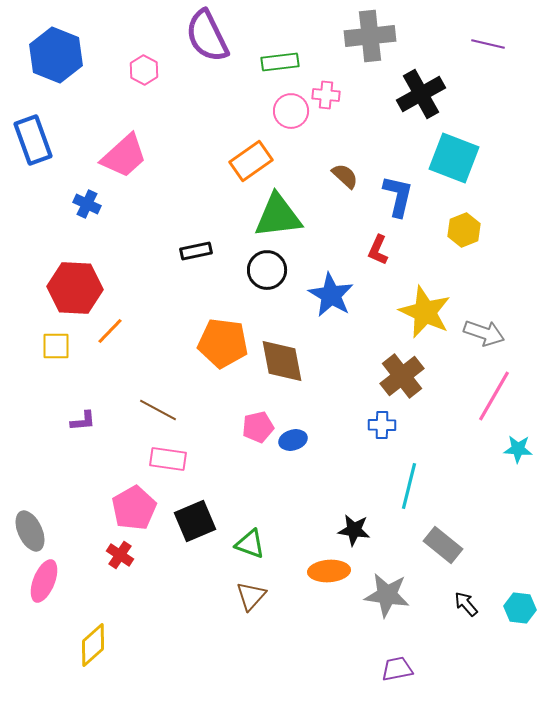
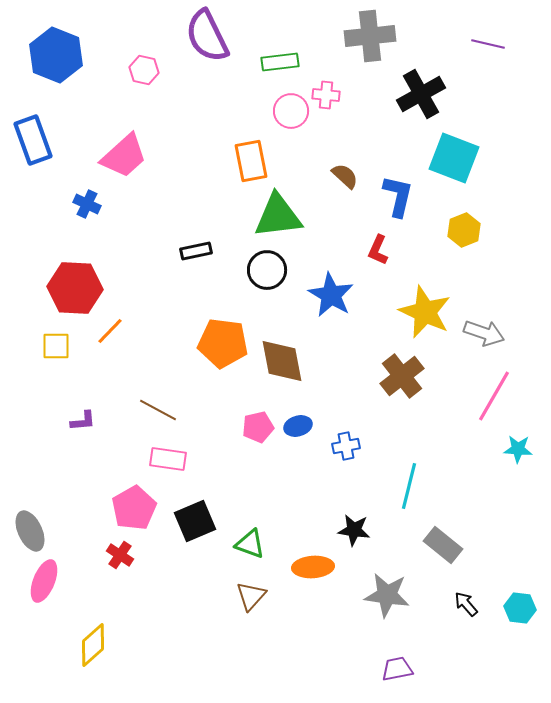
pink hexagon at (144, 70): rotated 16 degrees counterclockwise
orange rectangle at (251, 161): rotated 66 degrees counterclockwise
blue cross at (382, 425): moved 36 px left, 21 px down; rotated 12 degrees counterclockwise
blue ellipse at (293, 440): moved 5 px right, 14 px up
orange ellipse at (329, 571): moved 16 px left, 4 px up
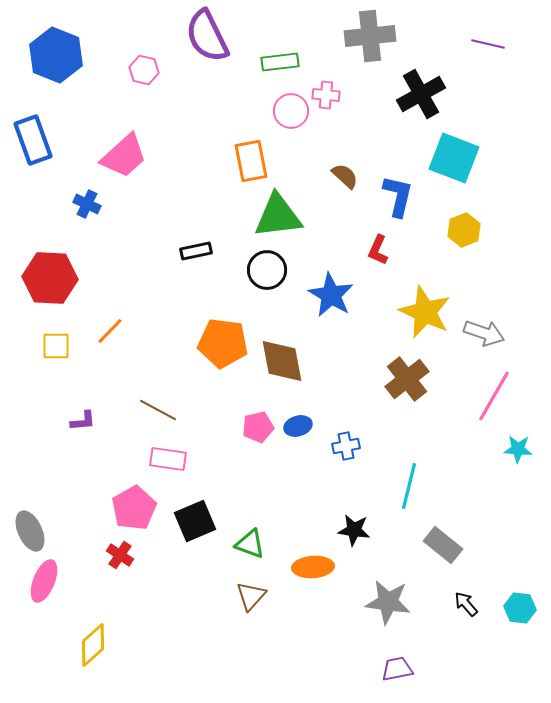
red hexagon at (75, 288): moved 25 px left, 10 px up
brown cross at (402, 376): moved 5 px right, 3 px down
gray star at (387, 595): moved 1 px right, 7 px down
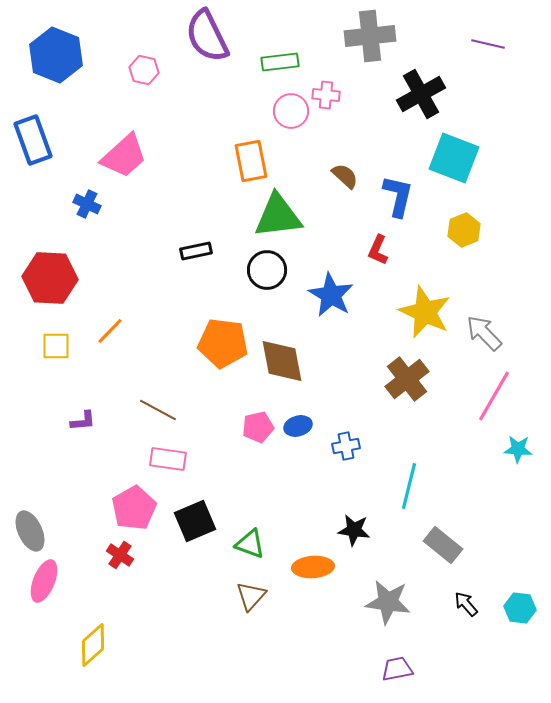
gray arrow at (484, 333): rotated 153 degrees counterclockwise
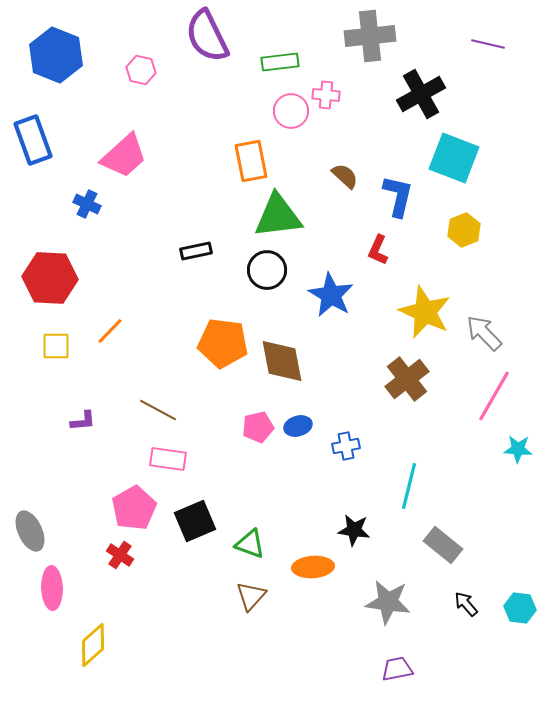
pink hexagon at (144, 70): moved 3 px left
pink ellipse at (44, 581): moved 8 px right, 7 px down; rotated 24 degrees counterclockwise
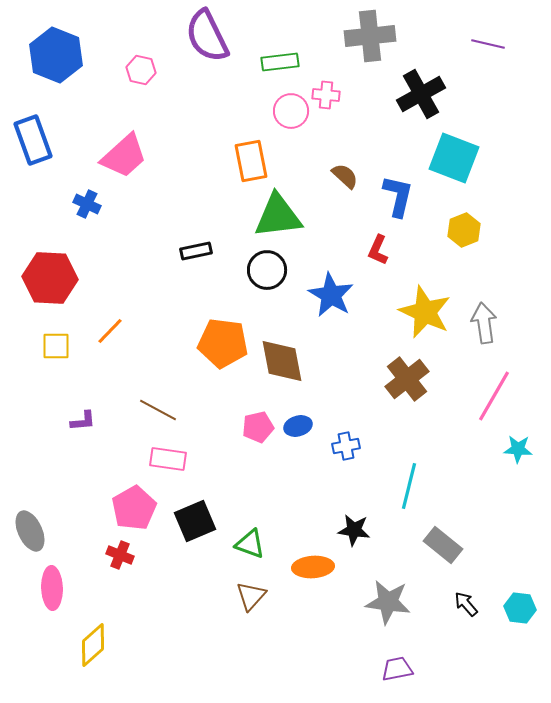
gray arrow at (484, 333): moved 10 px up; rotated 36 degrees clockwise
red cross at (120, 555): rotated 12 degrees counterclockwise
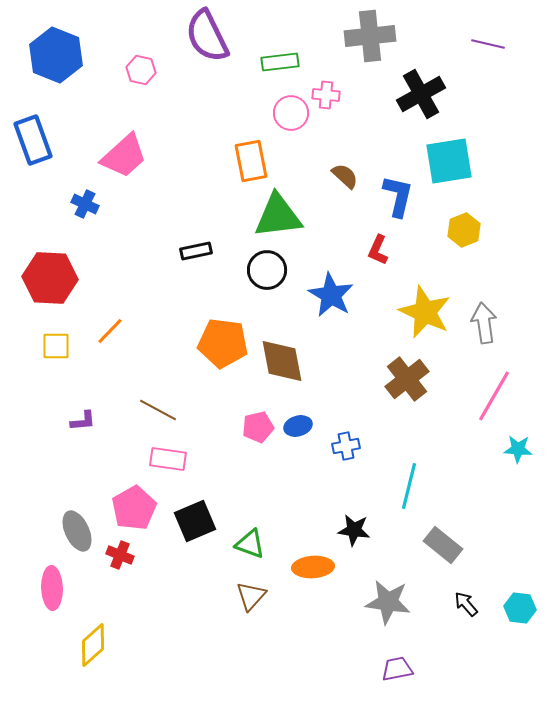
pink circle at (291, 111): moved 2 px down
cyan square at (454, 158): moved 5 px left, 3 px down; rotated 30 degrees counterclockwise
blue cross at (87, 204): moved 2 px left
gray ellipse at (30, 531): moved 47 px right
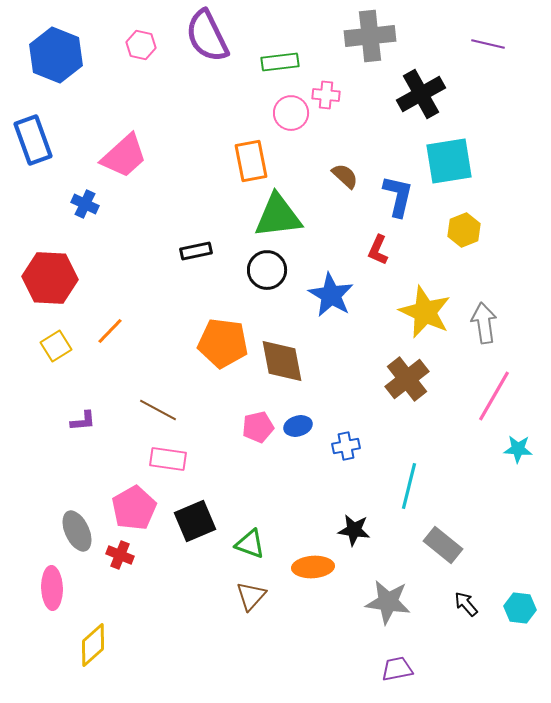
pink hexagon at (141, 70): moved 25 px up
yellow square at (56, 346): rotated 32 degrees counterclockwise
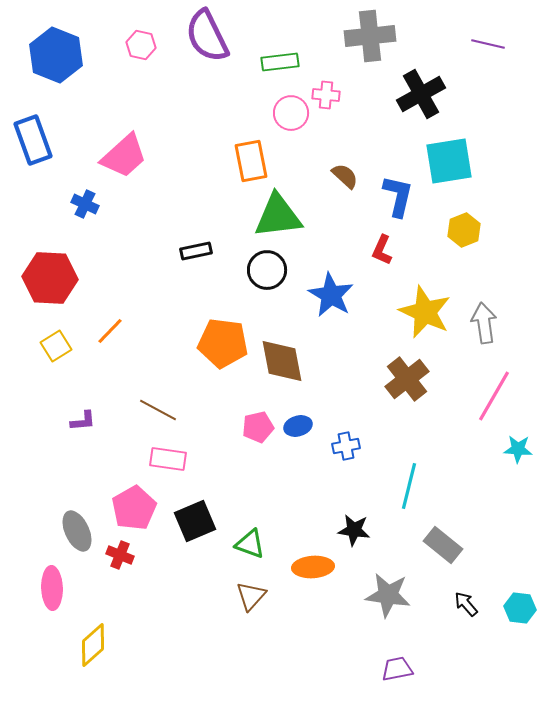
red L-shape at (378, 250): moved 4 px right
gray star at (388, 602): moved 7 px up
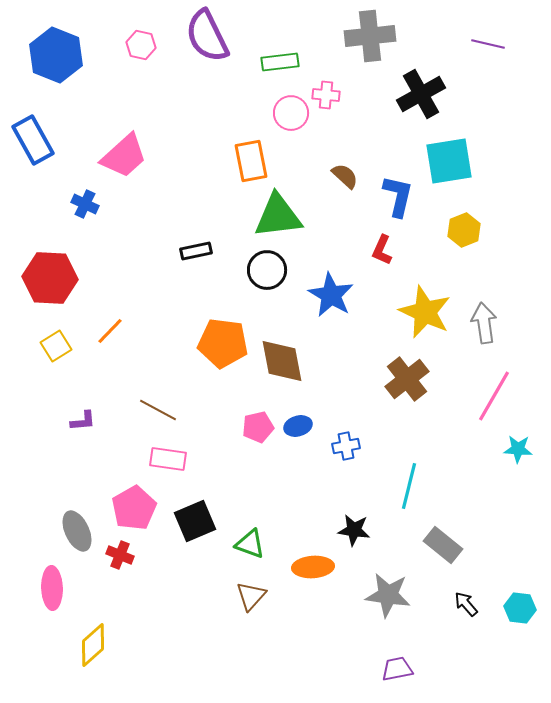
blue rectangle at (33, 140): rotated 9 degrees counterclockwise
